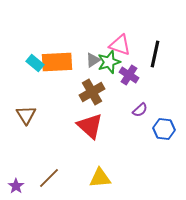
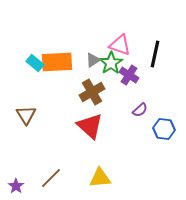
green star: moved 2 px right, 1 px down; rotated 15 degrees counterclockwise
brown line: moved 2 px right
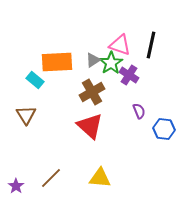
black line: moved 4 px left, 9 px up
cyan rectangle: moved 17 px down
purple semicircle: moved 1 px left, 1 px down; rotated 70 degrees counterclockwise
yellow triangle: rotated 10 degrees clockwise
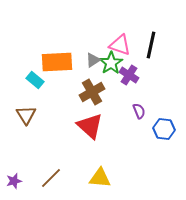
purple star: moved 2 px left, 5 px up; rotated 21 degrees clockwise
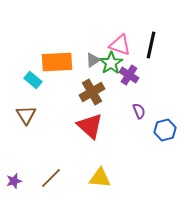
cyan rectangle: moved 2 px left
blue hexagon: moved 1 px right, 1 px down; rotated 20 degrees counterclockwise
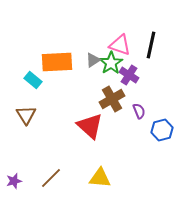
brown cross: moved 20 px right, 7 px down
blue hexagon: moved 3 px left
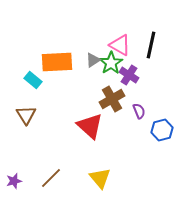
pink triangle: rotated 10 degrees clockwise
yellow triangle: rotated 45 degrees clockwise
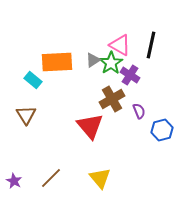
purple cross: moved 1 px right
red triangle: rotated 8 degrees clockwise
purple star: rotated 28 degrees counterclockwise
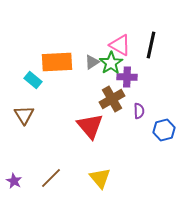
gray triangle: moved 1 px left, 2 px down
purple cross: moved 3 px left, 2 px down; rotated 30 degrees counterclockwise
purple semicircle: rotated 21 degrees clockwise
brown triangle: moved 2 px left
blue hexagon: moved 2 px right
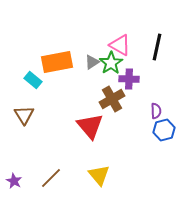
black line: moved 6 px right, 2 px down
orange rectangle: rotated 8 degrees counterclockwise
purple cross: moved 2 px right, 2 px down
purple semicircle: moved 17 px right
yellow triangle: moved 1 px left, 3 px up
